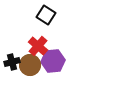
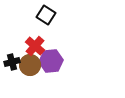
red cross: moved 3 px left
purple hexagon: moved 2 px left
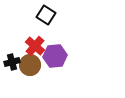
purple hexagon: moved 4 px right, 5 px up
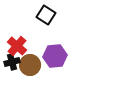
red cross: moved 18 px left
